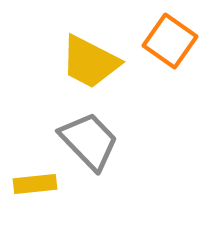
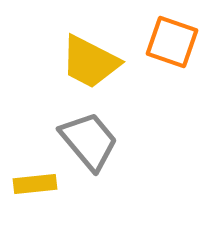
orange square: moved 2 px right, 1 px down; rotated 16 degrees counterclockwise
gray trapezoid: rotated 4 degrees clockwise
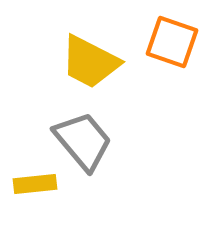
gray trapezoid: moved 6 px left
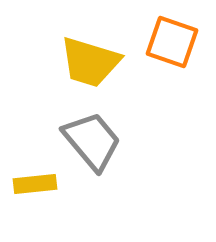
yellow trapezoid: rotated 10 degrees counterclockwise
gray trapezoid: moved 9 px right
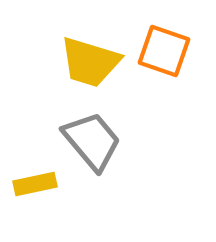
orange square: moved 8 px left, 9 px down
yellow rectangle: rotated 6 degrees counterclockwise
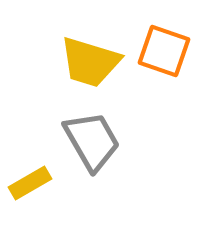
gray trapezoid: rotated 10 degrees clockwise
yellow rectangle: moved 5 px left, 1 px up; rotated 18 degrees counterclockwise
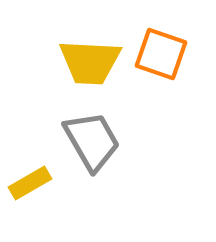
orange square: moved 3 px left, 3 px down
yellow trapezoid: rotated 14 degrees counterclockwise
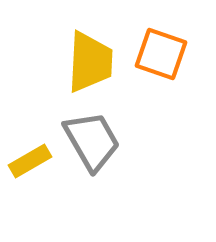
yellow trapezoid: rotated 90 degrees counterclockwise
yellow rectangle: moved 22 px up
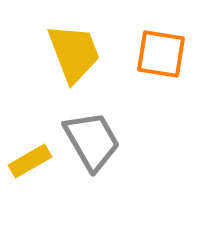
orange square: rotated 10 degrees counterclockwise
yellow trapezoid: moved 16 px left, 9 px up; rotated 24 degrees counterclockwise
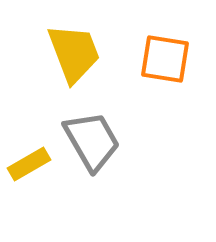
orange square: moved 4 px right, 5 px down
yellow rectangle: moved 1 px left, 3 px down
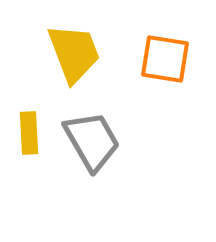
yellow rectangle: moved 31 px up; rotated 63 degrees counterclockwise
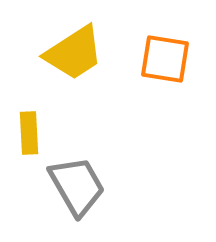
yellow trapezoid: rotated 78 degrees clockwise
gray trapezoid: moved 15 px left, 45 px down
